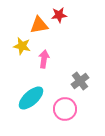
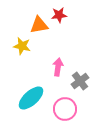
pink arrow: moved 14 px right, 8 px down
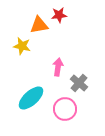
gray cross: moved 1 px left, 2 px down; rotated 12 degrees counterclockwise
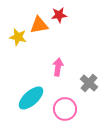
yellow star: moved 4 px left, 9 px up
gray cross: moved 10 px right
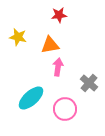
orange triangle: moved 11 px right, 20 px down
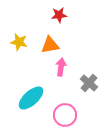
yellow star: moved 1 px right, 5 px down
pink arrow: moved 3 px right
pink circle: moved 6 px down
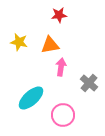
pink circle: moved 2 px left
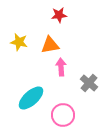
pink arrow: rotated 12 degrees counterclockwise
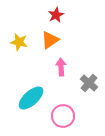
red star: moved 3 px left; rotated 21 degrees counterclockwise
orange triangle: moved 5 px up; rotated 24 degrees counterclockwise
pink circle: moved 1 px down
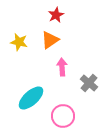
pink arrow: moved 1 px right
